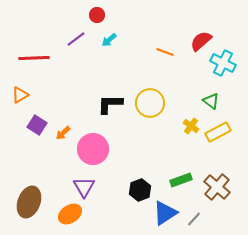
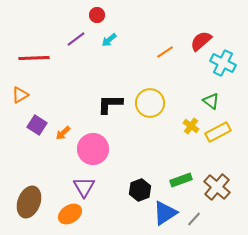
orange line: rotated 54 degrees counterclockwise
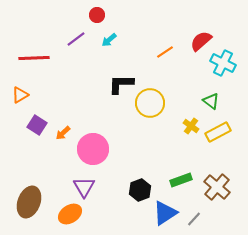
black L-shape: moved 11 px right, 20 px up
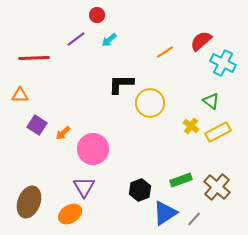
orange triangle: rotated 30 degrees clockwise
